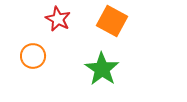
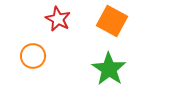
green star: moved 7 px right
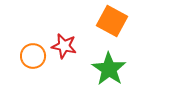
red star: moved 6 px right, 27 px down; rotated 15 degrees counterclockwise
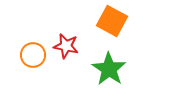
red star: moved 2 px right
orange circle: moved 1 px up
